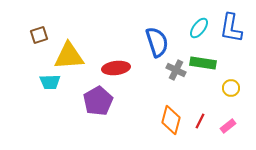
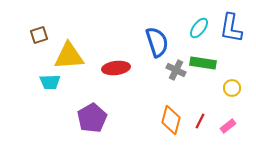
yellow circle: moved 1 px right
purple pentagon: moved 6 px left, 17 px down
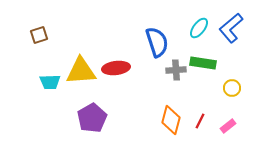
blue L-shape: rotated 40 degrees clockwise
yellow triangle: moved 12 px right, 15 px down
gray cross: rotated 30 degrees counterclockwise
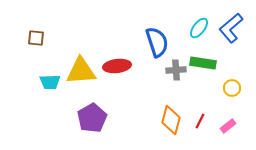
brown square: moved 3 px left, 3 px down; rotated 24 degrees clockwise
red ellipse: moved 1 px right, 2 px up
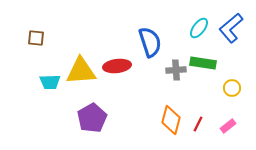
blue semicircle: moved 7 px left
red line: moved 2 px left, 3 px down
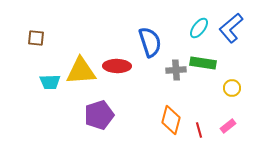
red ellipse: rotated 8 degrees clockwise
purple pentagon: moved 7 px right, 3 px up; rotated 12 degrees clockwise
red line: moved 1 px right, 6 px down; rotated 42 degrees counterclockwise
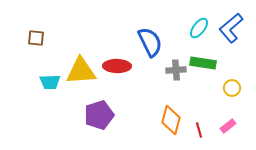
blue semicircle: rotated 8 degrees counterclockwise
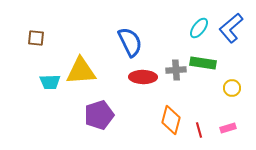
blue semicircle: moved 20 px left
red ellipse: moved 26 px right, 11 px down
pink rectangle: moved 2 px down; rotated 21 degrees clockwise
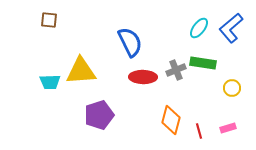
brown square: moved 13 px right, 18 px up
gray cross: rotated 18 degrees counterclockwise
red line: moved 1 px down
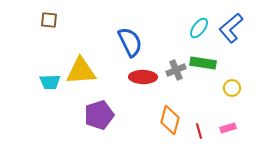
orange diamond: moved 1 px left
